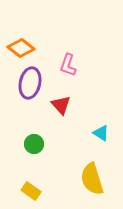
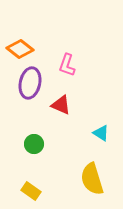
orange diamond: moved 1 px left, 1 px down
pink L-shape: moved 1 px left
red triangle: rotated 25 degrees counterclockwise
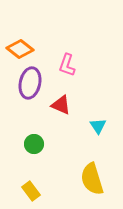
cyan triangle: moved 3 px left, 7 px up; rotated 24 degrees clockwise
yellow rectangle: rotated 18 degrees clockwise
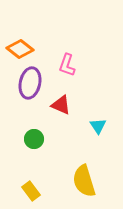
green circle: moved 5 px up
yellow semicircle: moved 8 px left, 2 px down
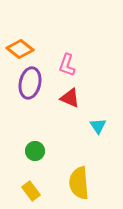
red triangle: moved 9 px right, 7 px up
green circle: moved 1 px right, 12 px down
yellow semicircle: moved 5 px left, 2 px down; rotated 12 degrees clockwise
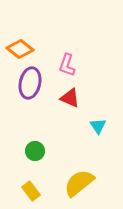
yellow semicircle: rotated 56 degrees clockwise
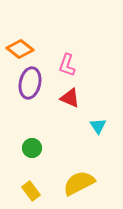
green circle: moved 3 px left, 3 px up
yellow semicircle: rotated 12 degrees clockwise
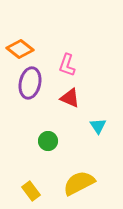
green circle: moved 16 px right, 7 px up
